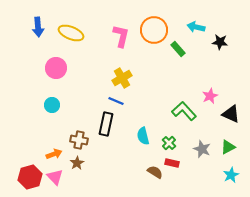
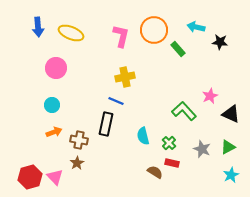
yellow cross: moved 3 px right, 1 px up; rotated 18 degrees clockwise
orange arrow: moved 22 px up
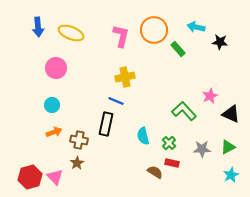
gray star: rotated 24 degrees counterclockwise
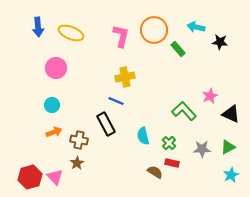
black rectangle: rotated 40 degrees counterclockwise
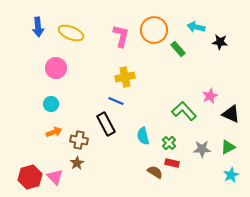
cyan circle: moved 1 px left, 1 px up
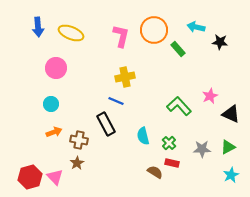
green L-shape: moved 5 px left, 5 px up
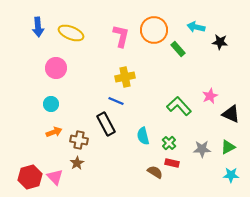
cyan star: rotated 28 degrees clockwise
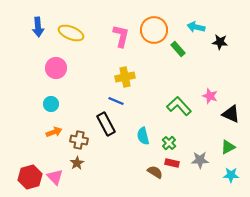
pink star: rotated 28 degrees counterclockwise
gray star: moved 2 px left, 11 px down
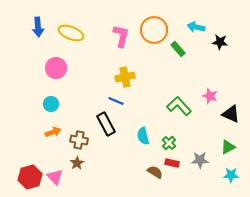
orange arrow: moved 1 px left
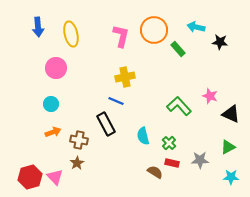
yellow ellipse: moved 1 px down; rotated 55 degrees clockwise
cyan star: moved 2 px down
